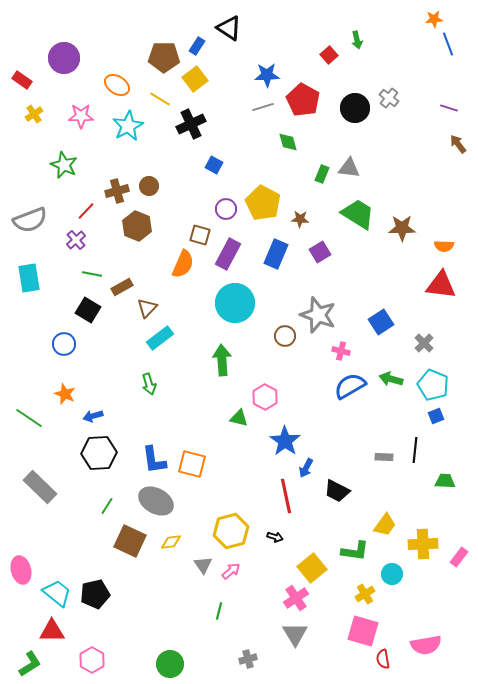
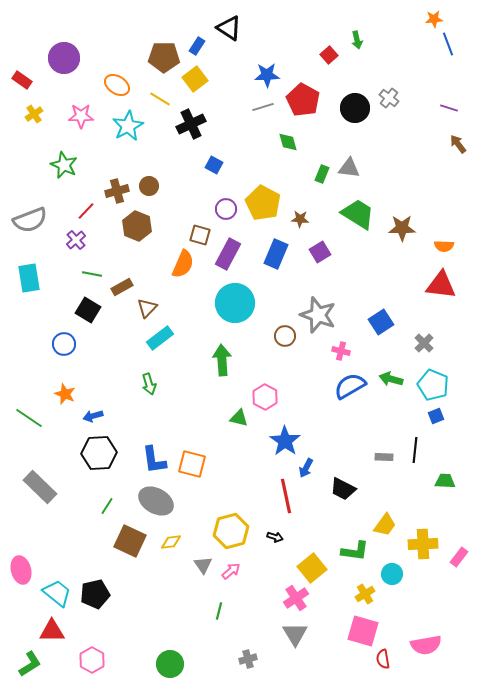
black trapezoid at (337, 491): moved 6 px right, 2 px up
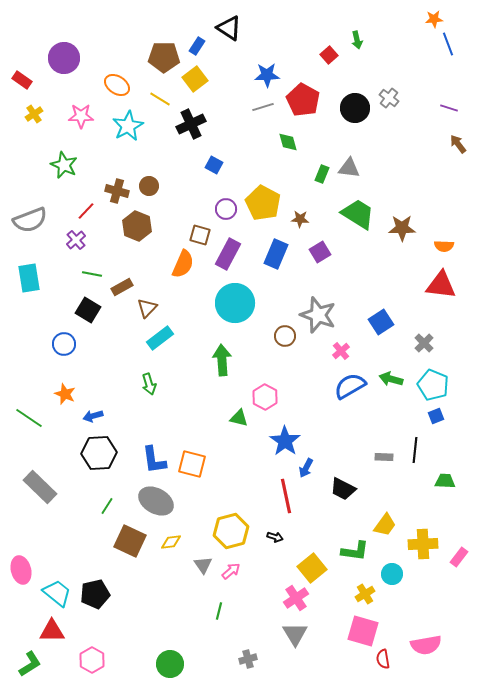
brown cross at (117, 191): rotated 30 degrees clockwise
pink cross at (341, 351): rotated 36 degrees clockwise
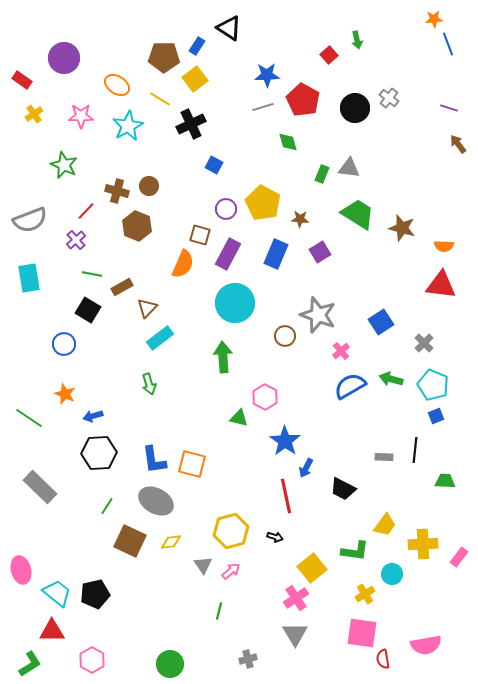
brown star at (402, 228): rotated 16 degrees clockwise
green arrow at (222, 360): moved 1 px right, 3 px up
pink square at (363, 631): moved 1 px left, 2 px down; rotated 8 degrees counterclockwise
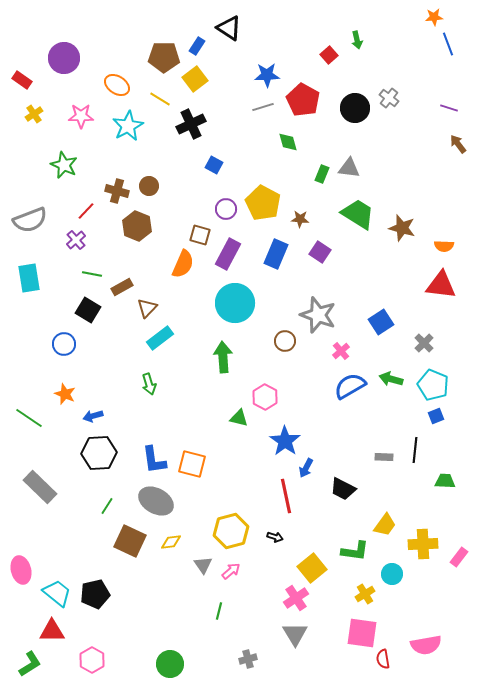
orange star at (434, 19): moved 2 px up
purple square at (320, 252): rotated 25 degrees counterclockwise
brown circle at (285, 336): moved 5 px down
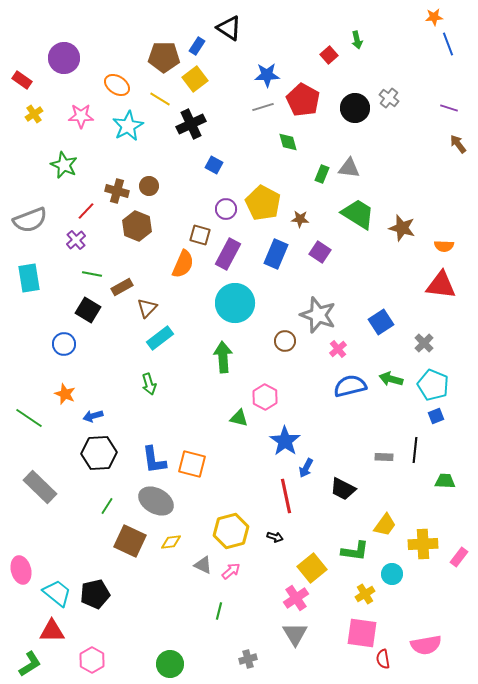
pink cross at (341, 351): moved 3 px left, 2 px up
blue semicircle at (350, 386): rotated 16 degrees clockwise
gray triangle at (203, 565): rotated 30 degrees counterclockwise
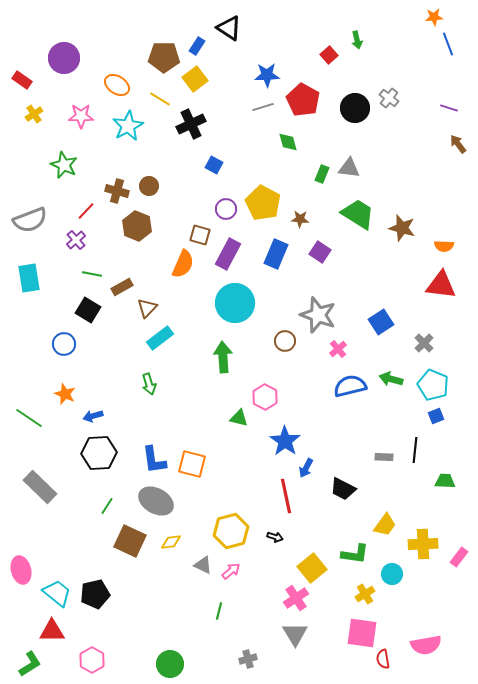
green L-shape at (355, 551): moved 3 px down
